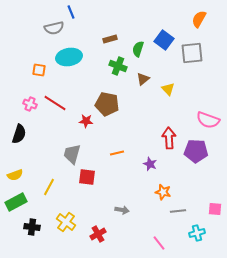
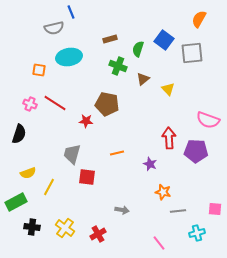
yellow semicircle: moved 13 px right, 2 px up
yellow cross: moved 1 px left, 6 px down
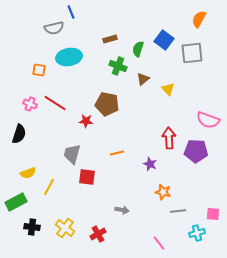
pink square: moved 2 px left, 5 px down
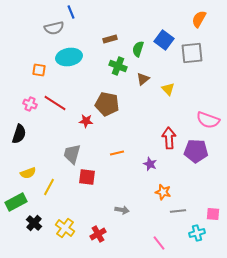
black cross: moved 2 px right, 4 px up; rotated 35 degrees clockwise
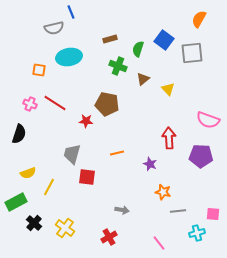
purple pentagon: moved 5 px right, 5 px down
red cross: moved 11 px right, 3 px down
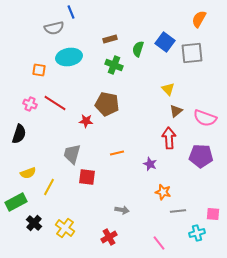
blue square: moved 1 px right, 2 px down
green cross: moved 4 px left, 1 px up
brown triangle: moved 33 px right, 32 px down
pink semicircle: moved 3 px left, 2 px up
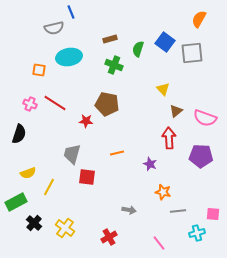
yellow triangle: moved 5 px left
gray arrow: moved 7 px right
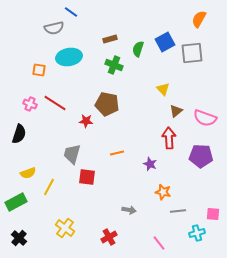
blue line: rotated 32 degrees counterclockwise
blue square: rotated 24 degrees clockwise
black cross: moved 15 px left, 15 px down
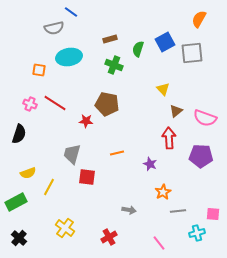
orange star: rotated 28 degrees clockwise
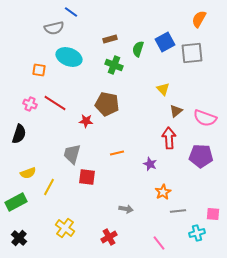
cyan ellipse: rotated 30 degrees clockwise
gray arrow: moved 3 px left, 1 px up
